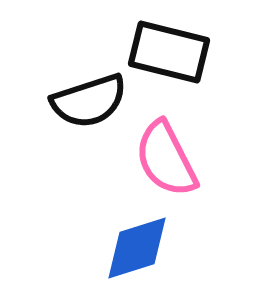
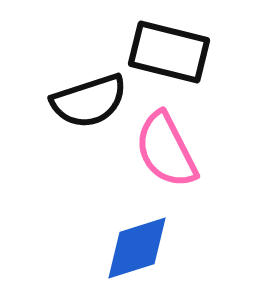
pink semicircle: moved 9 px up
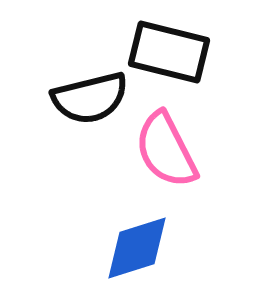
black semicircle: moved 1 px right, 3 px up; rotated 4 degrees clockwise
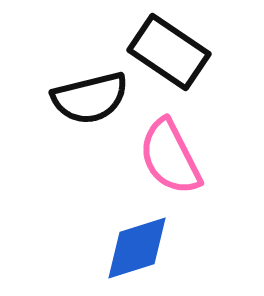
black rectangle: rotated 20 degrees clockwise
pink semicircle: moved 4 px right, 7 px down
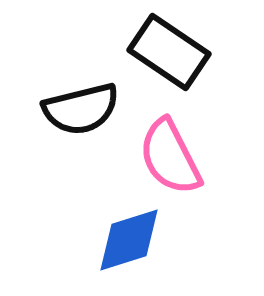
black semicircle: moved 9 px left, 11 px down
blue diamond: moved 8 px left, 8 px up
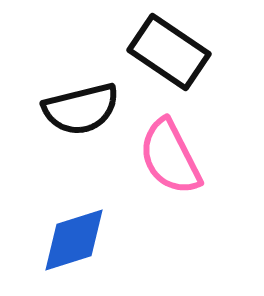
blue diamond: moved 55 px left
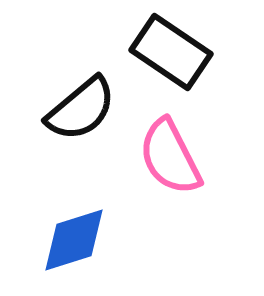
black rectangle: moved 2 px right
black semicircle: rotated 26 degrees counterclockwise
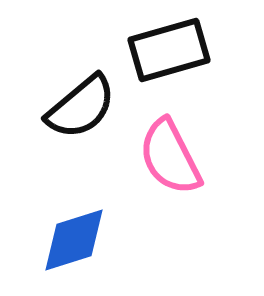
black rectangle: moved 2 px left, 2 px up; rotated 50 degrees counterclockwise
black semicircle: moved 2 px up
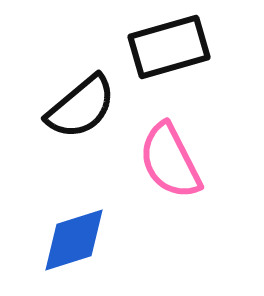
black rectangle: moved 3 px up
pink semicircle: moved 4 px down
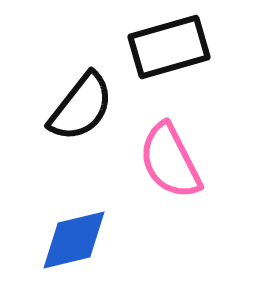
black semicircle: rotated 12 degrees counterclockwise
blue diamond: rotated 4 degrees clockwise
